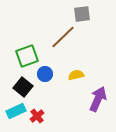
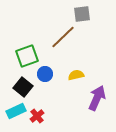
purple arrow: moved 1 px left, 1 px up
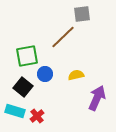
green square: rotated 10 degrees clockwise
cyan rectangle: moved 1 px left; rotated 42 degrees clockwise
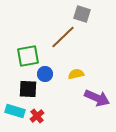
gray square: rotated 24 degrees clockwise
green square: moved 1 px right
yellow semicircle: moved 1 px up
black square: moved 5 px right, 2 px down; rotated 36 degrees counterclockwise
purple arrow: rotated 90 degrees clockwise
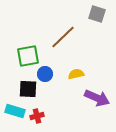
gray square: moved 15 px right
red cross: rotated 24 degrees clockwise
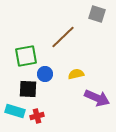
green square: moved 2 px left
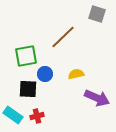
cyan rectangle: moved 2 px left, 4 px down; rotated 18 degrees clockwise
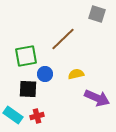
brown line: moved 2 px down
